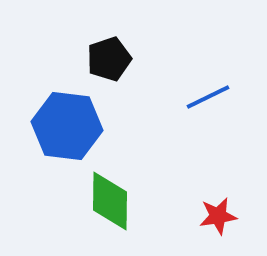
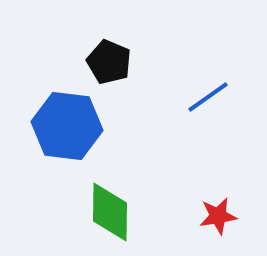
black pentagon: moved 3 px down; rotated 30 degrees counterclockwise
blue line: rotated 9 degrees counterclockwise
green diamond: moved 11 px down
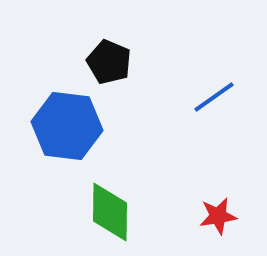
blue line: moved 6 px right
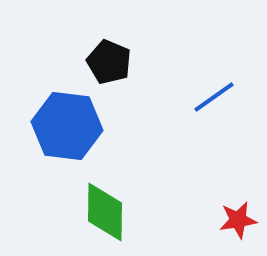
green diamond: moved 5 px left
red star: moved 20 px right, 4 px down
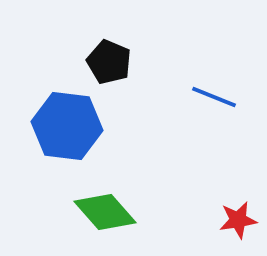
blue line: rotated 57 degrees clockwise
green diamond: rotated 42 degrees counterclockwise
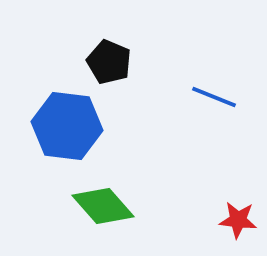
green diamond: moved 2 px left, 6 px up
red star: rotated 15 degrees clockwise
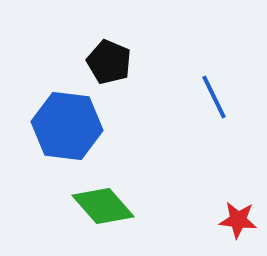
blue line: rotated 42 degrees clockwise
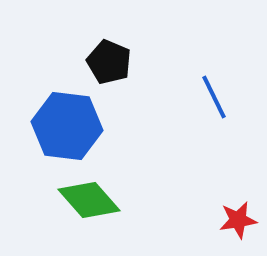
green diamond: moved 14 px left, 6 px up
red star: rotated 15 degrees counterclockwise
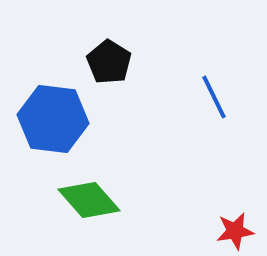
black pentagon: rotated 9 degrees clockwise
blue hexagon: moved 14 px left, 7 px up
red star: moved 3 px left, 11 px down
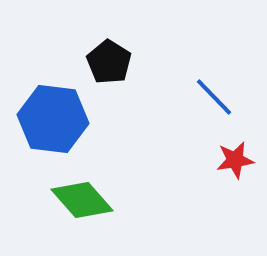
blue line: rotated 18 degrees counterclockwise
green diamond: moved 7 px left
red star: moved 71 px up
